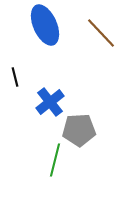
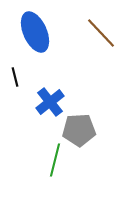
blue ellipse: moved 10 px left, 7 px down
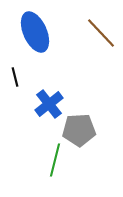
blue cross: moved 1 px left, 2 px down
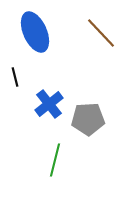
gray pentagon: moved 9 px right, 11 px up
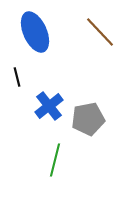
brown line: moved 1 px left, 1 px up
black line: moved 2 px right
blue cross: moved 2 px down
gray pentagon: rotated 8 degrees counterclockwise
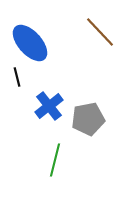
blue ellipse: moved 5 px left, 11 px down; rotated 18 degrees counterclockwise
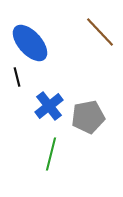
gray pentagon: moved 2 px up
green line: moved 4 px left, 6 px up
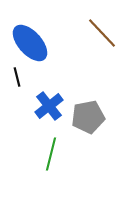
brown line: moved 2 px right, 1 px down
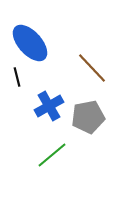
brown line: moved 10 px left, 35 px down
blue cross: rotated 8 degrees clockwise
green line: moved 1 px right, 1 px down; rotated 36 degrees clockwise
